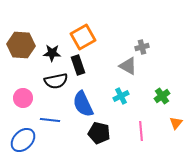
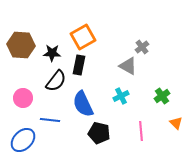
gray cross: rotated 24 degrees counterclockwise
black rectangle: moved 1 px right; rotated 30 degrees clockwise
black semicircle: rotated 40 degrees counterclockwise
orange triangle: rotated 24 degrees counterclockwise
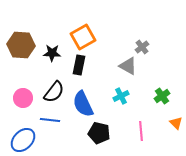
black semicircle: moved 2 px left, 11 px down
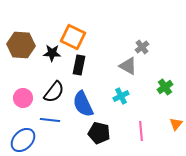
orange square: moved 10 px left; rotated 35 degrees counterclockwise
green cross: moved 3 px right, 9 px up
orange triangle: moved 1 px down; rotated 24 degrees clockwise
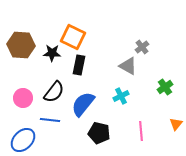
blue semicircle: rotated 64 degrees clockwise
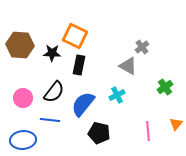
orange square: moved 2 px right, 1 px up
brown hexagon: moved 1 px left
cyan cross: moved 4 px left, 1 px up
pink line: moved 7 px right
blue ellipse: rotated 40 degrees clockwise
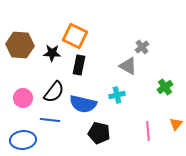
cyan cross: rotated 14 degrees clockwise
blue semicircle: rotated 116 degrees counterclockwise
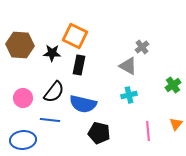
green cross: moved 8 px right, 2 px up
cyan cross: moved 12 px right
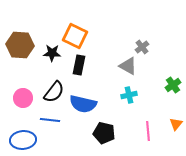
black pentagon: moved 5 px right
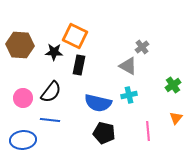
black star: moved 2 px right, 1 px up
black semicircle: moved 3 px left
blue semicircle: moved 15 px right, 1 px up
orange triangle: moved 6 px up
